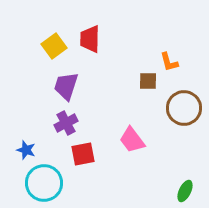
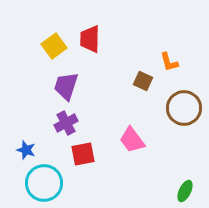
brown square: moved 5 px left; rotated 24 degrees clockwise
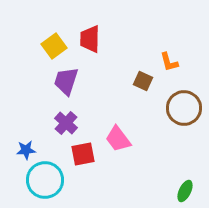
purple trapezoid: moved 5 px up
purple cross: rotated 20 degrees counterclockwise
pink trapezoid: moved 14 px left, 1 px up
blue star: rotated 24 degrees counterclockwise
cyan circle: moved 1 px right, 3 px up
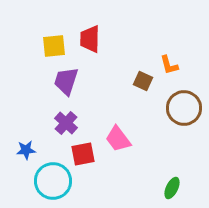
yellow square: rotated 30 degrees clockwise
orange L-shape: moved 3 px down
cyan circle: moved 8 px right, 1 px down
green ellipse: moved 13 px left, 3 px up
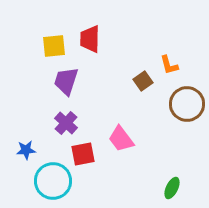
brown square: rotated 30 degrees clockwise
brown circle: moved 3 px right, 4 px up
pink trapezoid: moved 3 px right
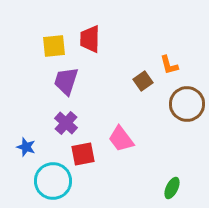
blue star: moved 3 px up; rotated 24 degrees clockwise
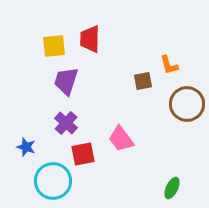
brown square: rotated 24 degrees clockwise
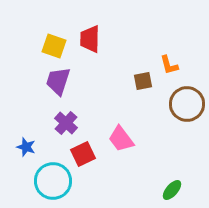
yellow square: rotated 25 degrees clockwise
purple trapezoid: moved 8 px left
red square: rotated 15 degrees counterclockwise
green ellipse: moved 2 px down; rotated 15 degrees clockwise
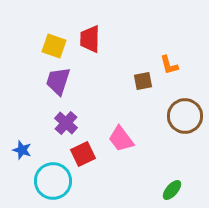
brown circle: moved 2 px left, 12 px down
blue star: moved 4 px left, 3 px down
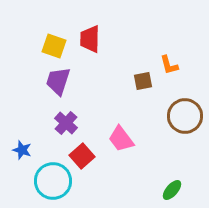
red square: moved 1 px left, 2 px down; rotated 15 degrees counterclockwise
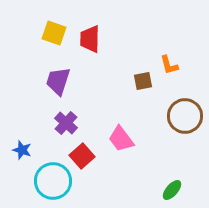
yellow square: moved 13 px up
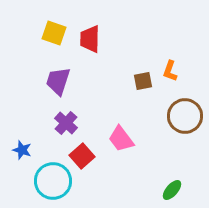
orange L-shape: moved 1 px right, 6 px down; rotated 35 degrees clockwise
